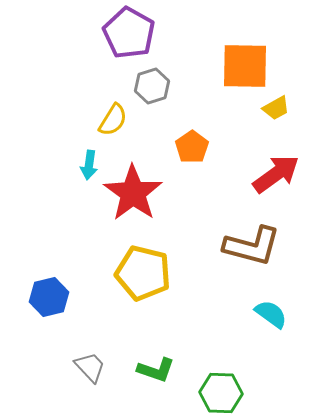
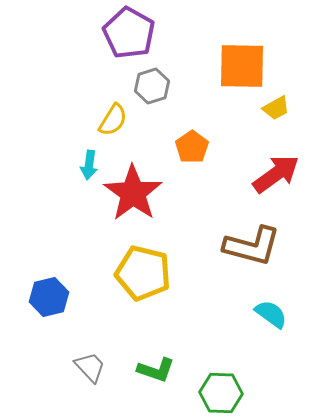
orange square: moved 3 px left
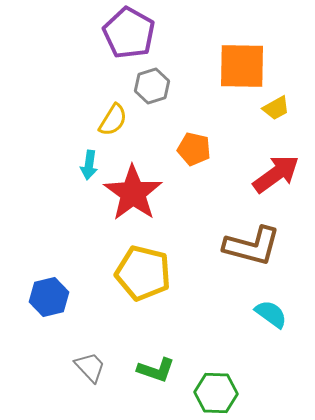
orange pentagon: moved 2 px right, 2 px down; rotated 24 degrees counterclockwise
green hexagon: moved 5 px left
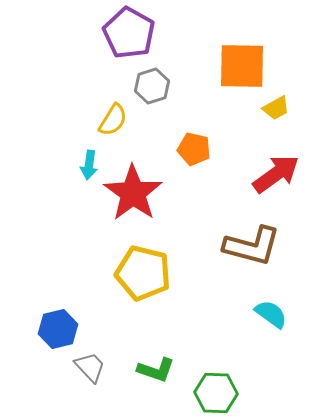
blue hexagon: moved 9 px right, 32 px down
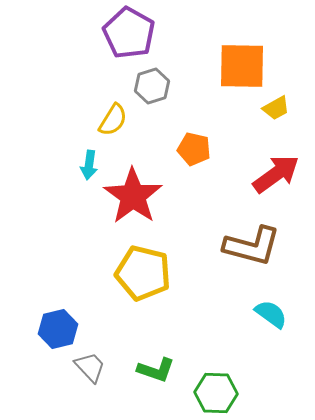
red star: moved 3 px down
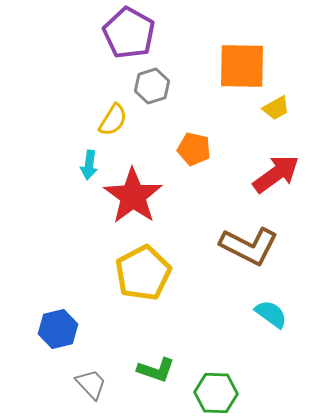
brown L-shape: moved 3 px left; rotated 12 degrees clockwise
yellow pentagon: rotated 30 degrees clockwise
gray trapezoid: moved 1 px right, 17 px down
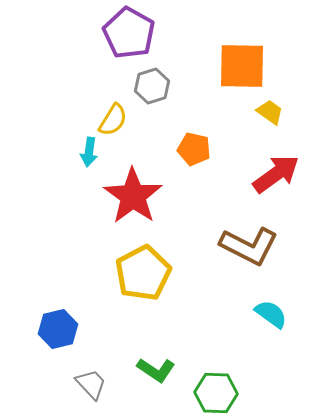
yellow trapezoid: moved 6 px left, 4 px down; rotated 116 degrees counterclockwise
cyan arrow: moved 13 px up
green L-shape: rotated 15 degrees clockwise
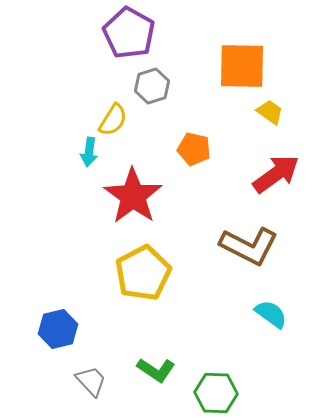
gray trapezoid: moved 3 px up
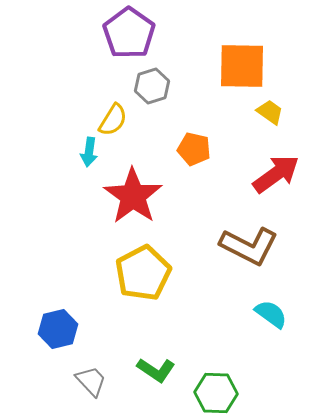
purple pentagon: rotated 6 degrees clockwise
